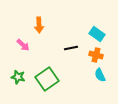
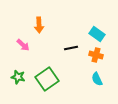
cyan semicircle: moved 3 px left, 4 px down
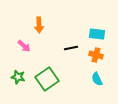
cyan rectangle: rotated 28 degrees counterclockwise
pink arrow: moved 1 px right, 1 px down
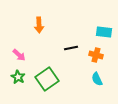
cyan rectangle: moved 7 px right, 2 px up
pink arrow: moved 5 px left, 9 px down
green star: rotated 16 degrees clockwise
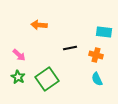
orange arrow: rotated 98 degrees clockwise
black line: moved 1 px left
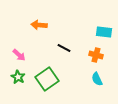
black line: moved 6 px left; rotated 40 degrees clockwise
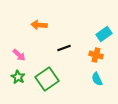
cyan rectangle: moved 2 px down; rotated 42 degrees counterclockwise
black line: rotated 48 degrees counterclockwise
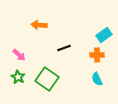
cyan rectangle: moved 1 px down
orange cross: moved 1 px right; rotated 16 degrees counterclockwise
green square: rotated 20 degrees counterclockwise
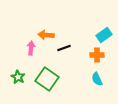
orange arrow: moved 7 px right, 10 px down
pink arrow: moved 12 px right, 7 px up; rotated 128 degrees counterclockwise
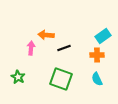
cyan rectangle: moved 1 px left, 1 px down
green square: moved 14 px right; rotated 15 degrees counterclockwise
